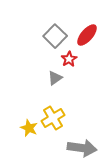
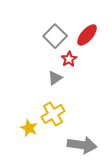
yellow cross: moved 4 px up
gray arrow: moved 3 px up
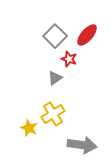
red star: rotated 21 degrees counterclockwise
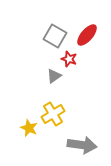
gray square: rotated 15 degrees counterclockwise
gray triangle: moved 1 px left, 2 px up
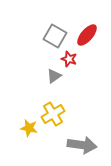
yellow star: rotated 12 degrees counterclockwise
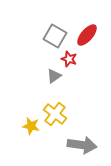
yellow cross: moved 2 px right; rotated 20 degrees counterclockwise
yellow star: moved 2 px right, 2 px up
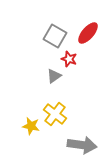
red ellipse: moved 1 px right, 2 px up
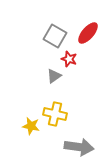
yellow cross: rotated 25 degrees counterclockwise
gray arrow: moved 3 px left, 2 px down
